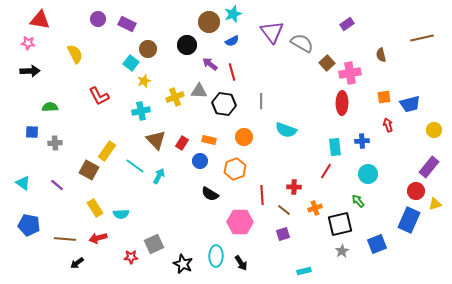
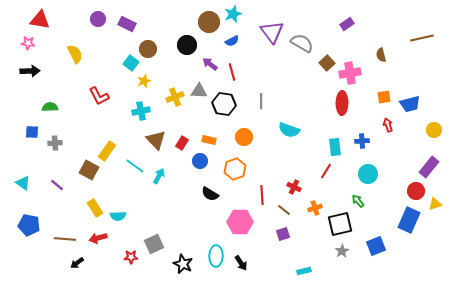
cyan semicircle at (286, 130): moved 3 px right
red cross at (294, 187): rotated 24 degrees clockwise
cyan semicircle at (121, 214): moved 3 px left, 2 px down
blue square at (377, 244): moved 1 px left, 2 px down
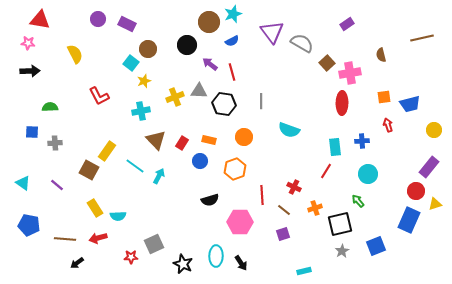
black semicircle at (210, 194): moved 6 px down; rotated 48 degrees counterclockwise
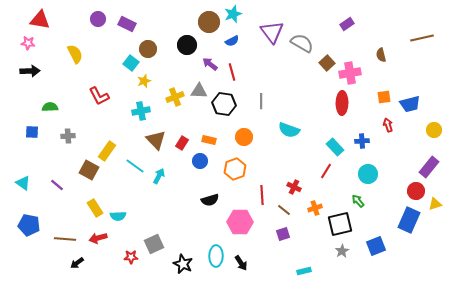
gray cross at (55, 143): moved 13 px right, 7 px up
cyan rectangle at (335, 147): rotated 36 degrees counterclockwise
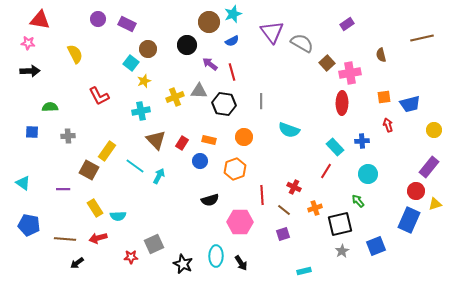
purple line at (57, 185): moved 6 px right, 4 px down; rotated 40 degrees counterclockwise
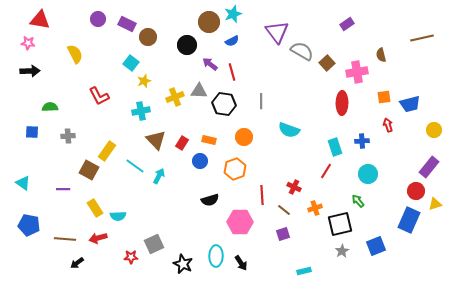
purple triangle at (272, 32): moved 5 px right
gray semicircle at (302, 43): moved 8 px down
brown circle at (148, 49): moved 12 px up
pink cross at (350, 73): moved 7 px right, 1 px up
cyan rectangle at (335, 147): rotated 24 degrees clockwise
